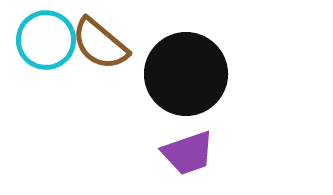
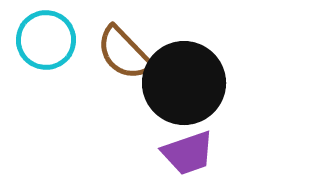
brown semicircle: moved 24 px right, 9 px down; rotated 6 degrees clockwise
black circle: moved 2 px left, 9 px down
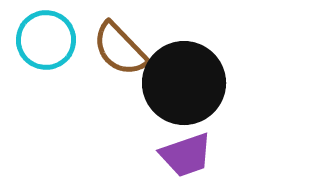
brown semicircle: moved 4 px left, 4 px up
purple trapezoid: moved 2 px left, 2 px down
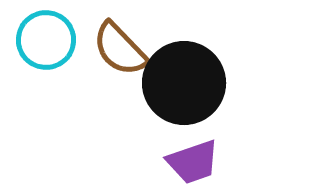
purple trapezoid: moved 7 px right, 7 px down
